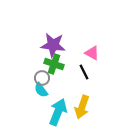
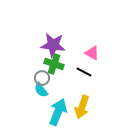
black line: rotated 35 degrees counterclockwise
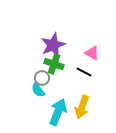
purple star: rotated 30 degrees counterclockwise
cyan semicircle: moved 3 px left
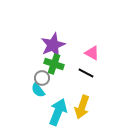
black line: moved 2 px right, 1 px down
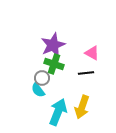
black line: rotated 35 degrees counterclockwise
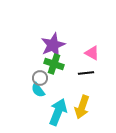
gray circle: moved 2 px left
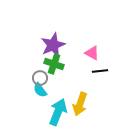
black line: moved 14 px right, 2 px up
cyan semicircle: moved 2 px right
yellow arrow: moved 2 px left, 3 px up
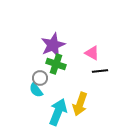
green cross: moved 2 px right
cyan semicircle: moved 4 px left
